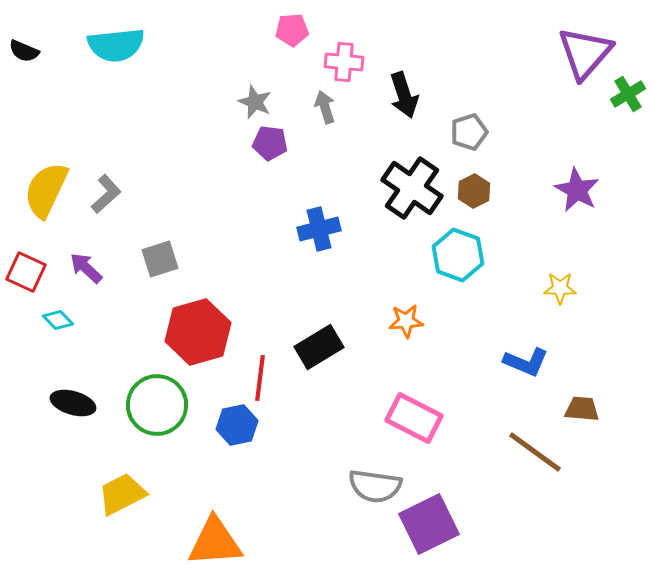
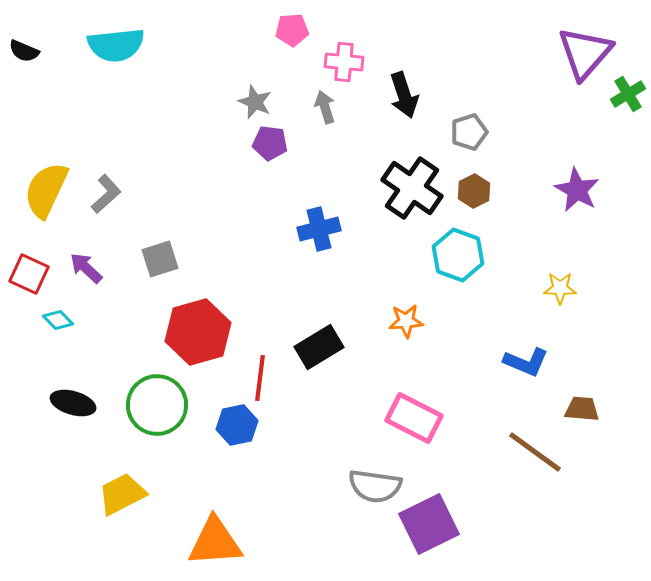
red square: moved 3 px right, 2 px down
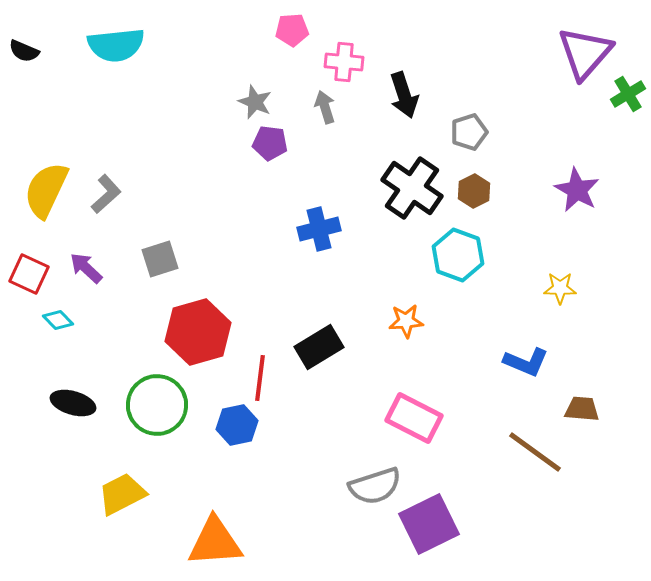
gray semicircle: rotated 26 degrees counterclockwise
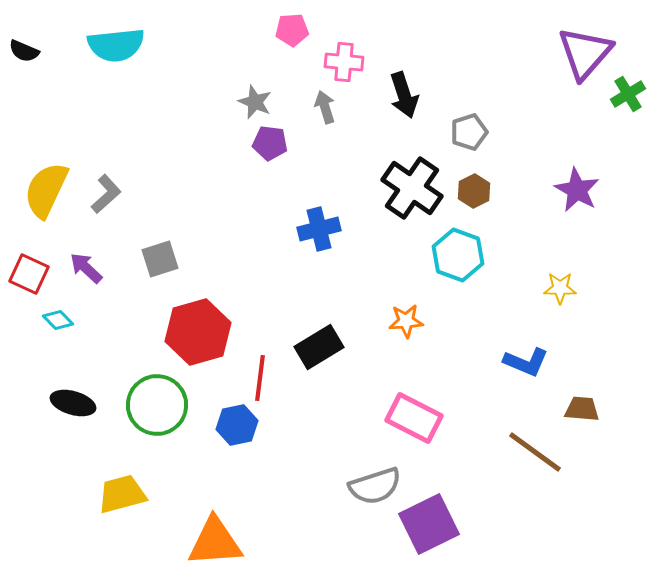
yellow trapezoid: rotated 12 degrees clockwise
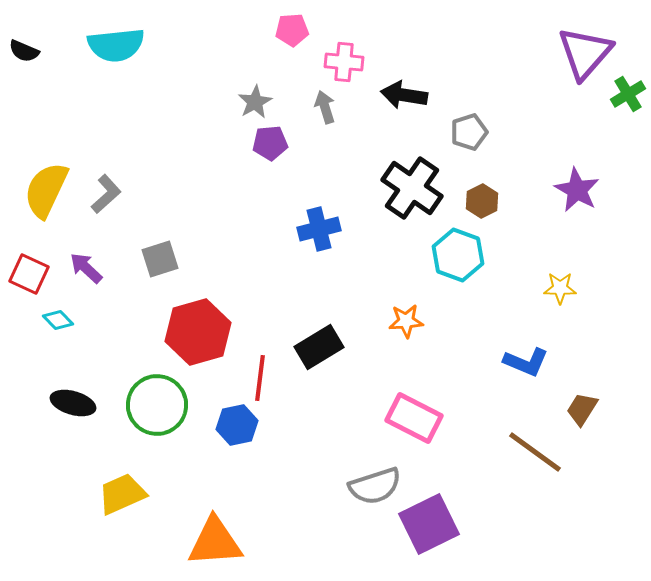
black arrow: rotated 117 degrees clockwise
gray star: rotated 20 degrees clockwise
purple pentagon: rotated 12 degrees counterclockwise
brown hexagon: moved 8 px right, 10 px down
brown trapezoid: rotated 63 degrees counterclockwise
yellow trapezoid: rotated 9 degrees counterclockwise
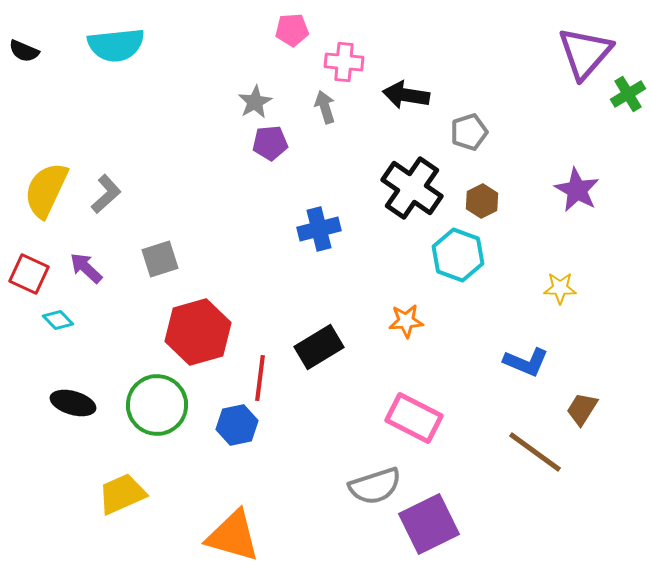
black arrow: moved 2 px right
orange triangle: moved 18 px right, 6 px up; rotated 20 degrees clockwise
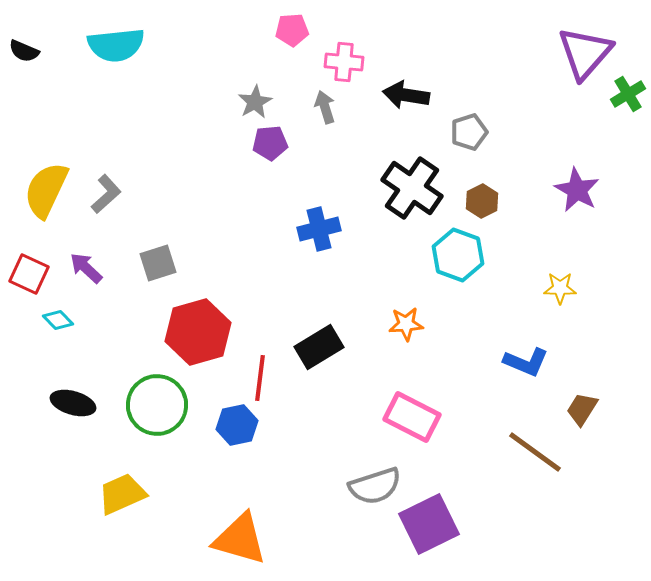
gray square: moved 2 px left, 4 px down
orange star: moved 3 px down
pink rectangle: moved 2 px left, 1 px up
orange triangle: moved 7 px right, 3 px down
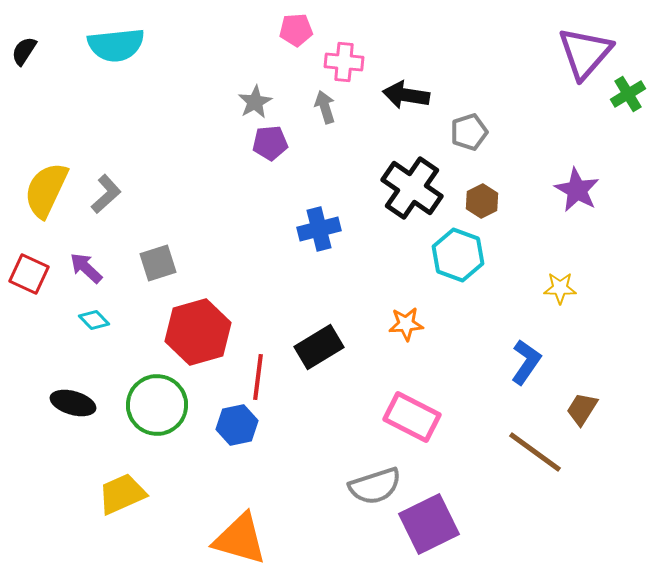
pink pentagon: moved 4 px right
black semicircle: rotated 100 degrees clockwise
cyan diamond: moved 36 px right
blue L-shape: rotated 78 degrees counterclockwise
red line: moved 2 px left, 1 px up
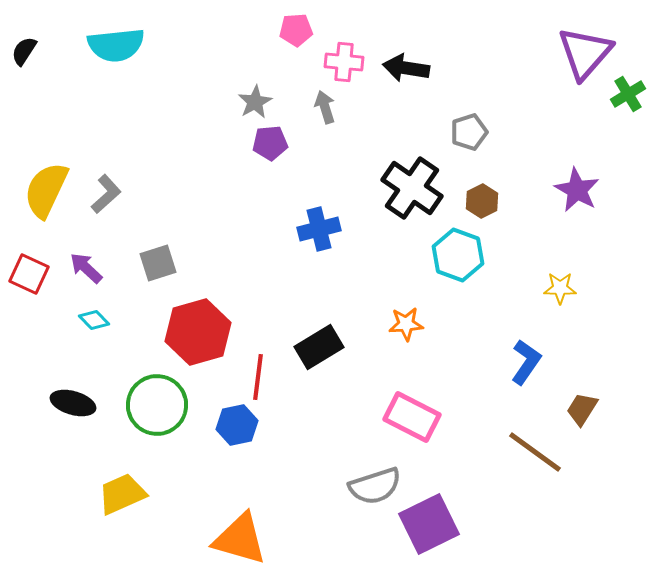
black arrow: moved 27 px up
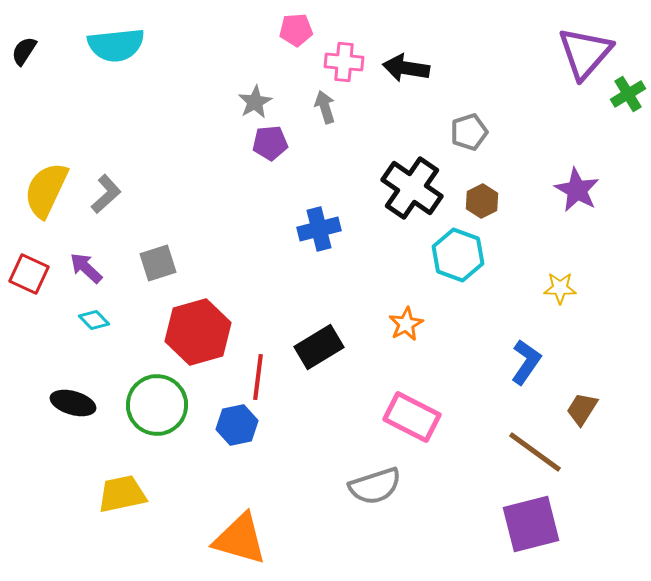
orange star: rotated 24 degrees counterclockwise
yellow trapezoid: rotated 12 degrees clockwise
purple square: moved 102 px right; rotated 12 degrees clockwise
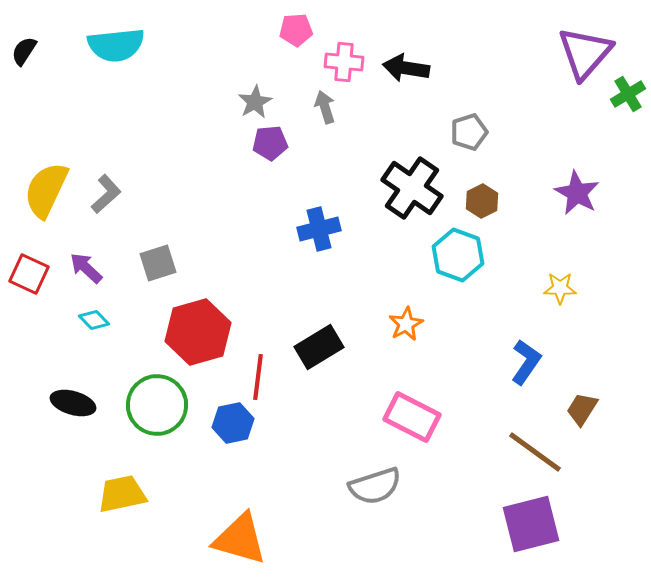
purple star: moved 3 px down
blue hexagon: moved 4 px left, 2 px up
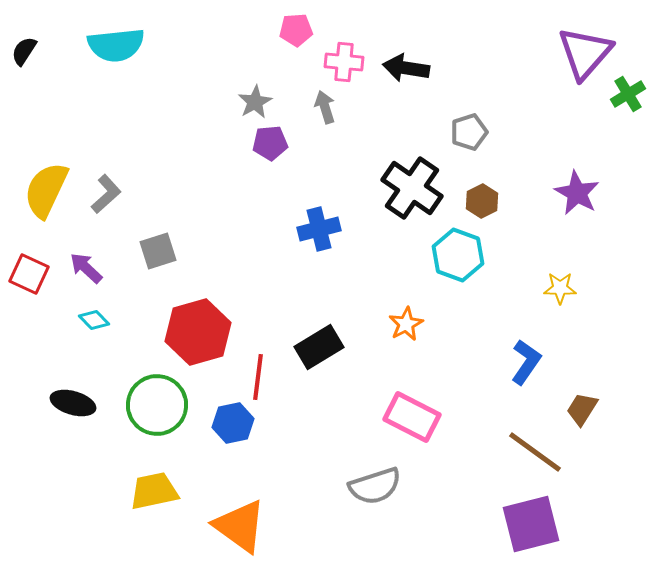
gray square: moved 12 px up
yellow trapezoid: moved 32 px right, 3 px up
orange triangle: moved 13 px up; rotated 20 degrees clockwise
